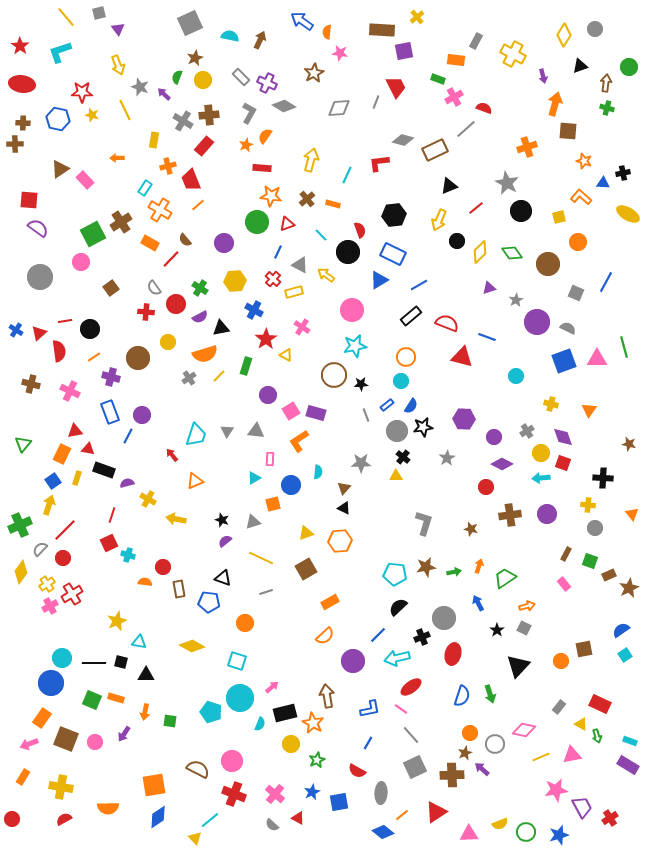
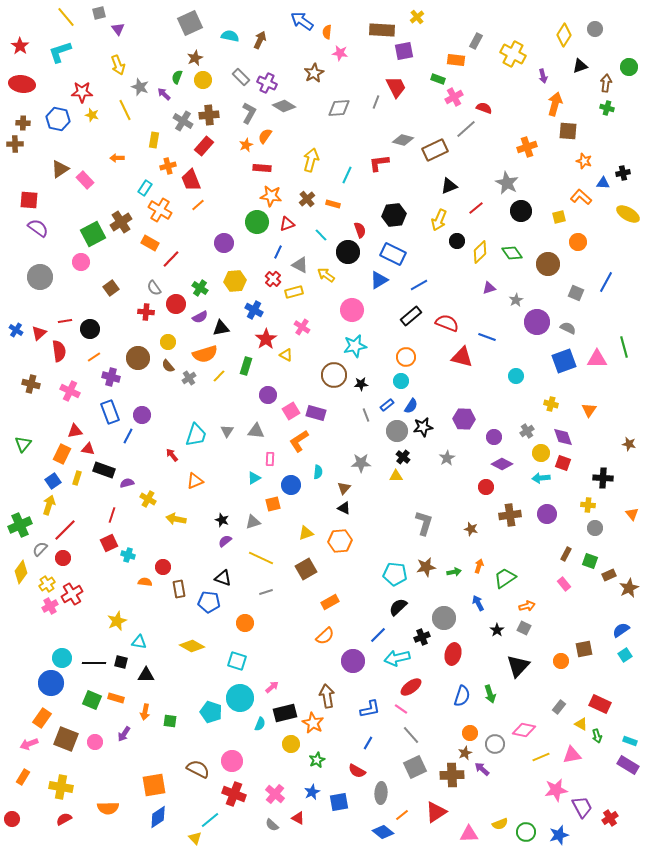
brown semicircle at (185, 240): moved 17 px left, 126 px down
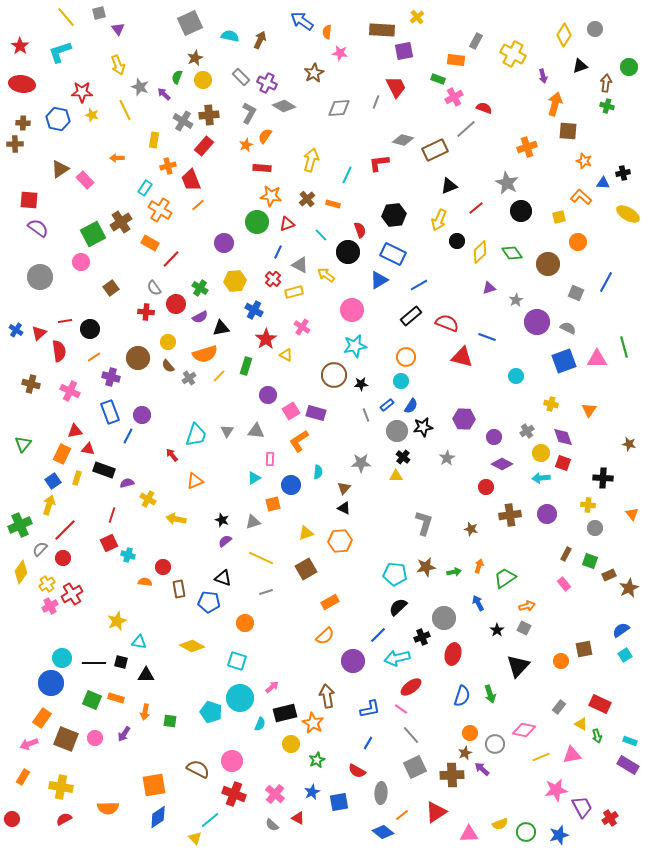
green cross at (607, 108): moved 2 px up
pink circle at (95, 742): moved 4 px up
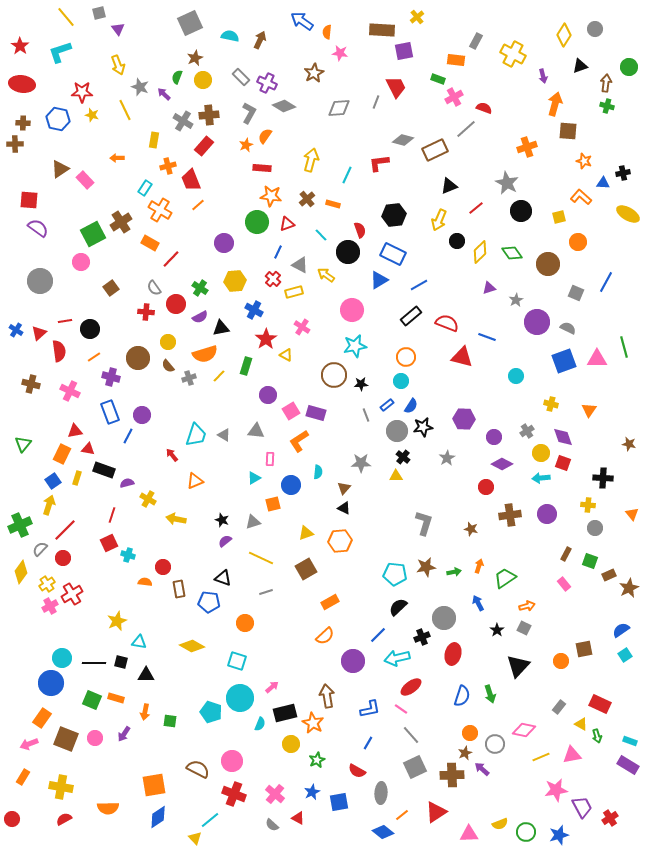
gray circle at (40, 277): moved 4 px down
gray cross at (189, 378): rotated 16 degrees clockwise
gray triangle at (227, 431): moved 3 px left, 4 px down; rotated 32 degrees counterclockwise
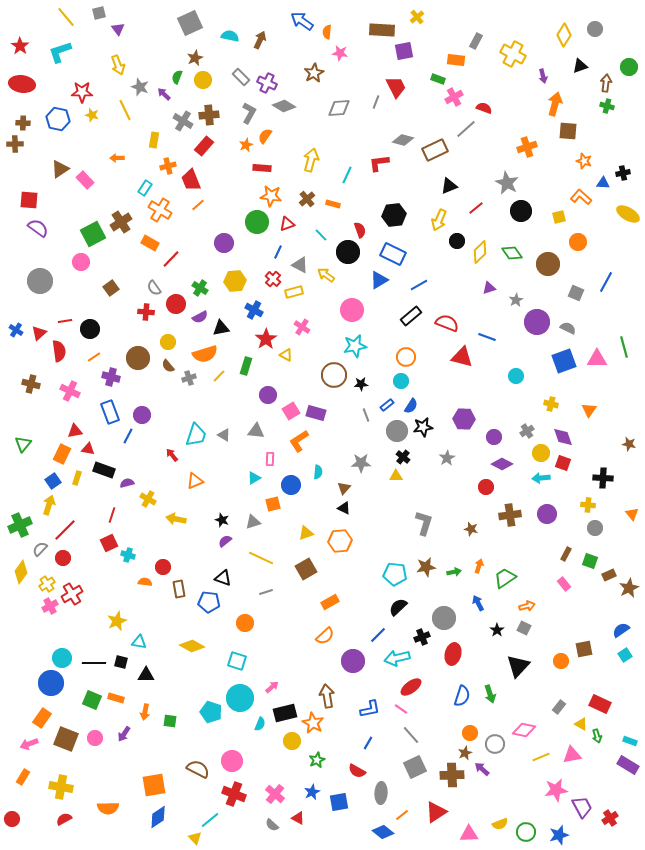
yellow circle at (291, 744): moved 1 px right, 3 px up
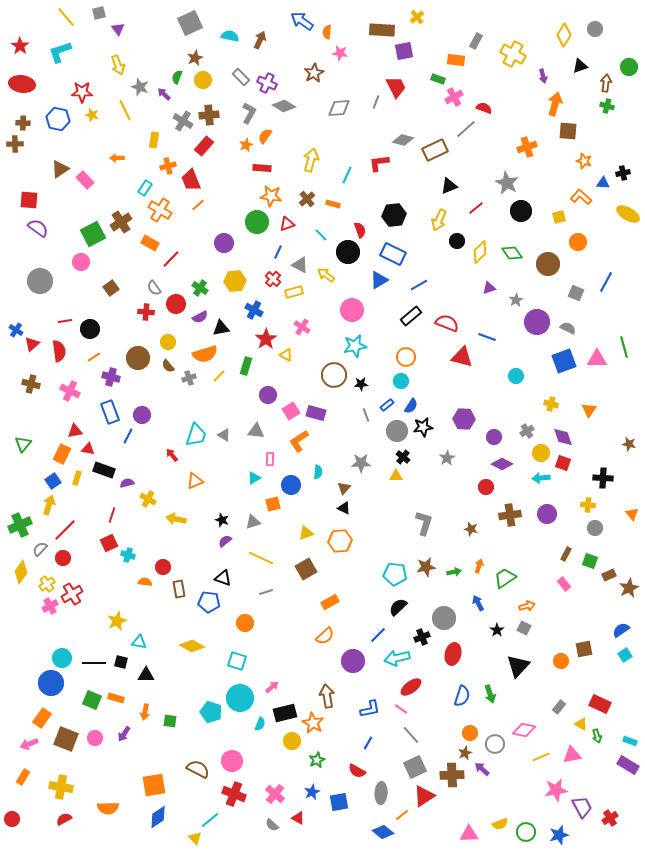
red triangle at (39, 333): moved 7 px left, 11 px down
red triangle at (436, 812): moved 12 px left, 16 px up
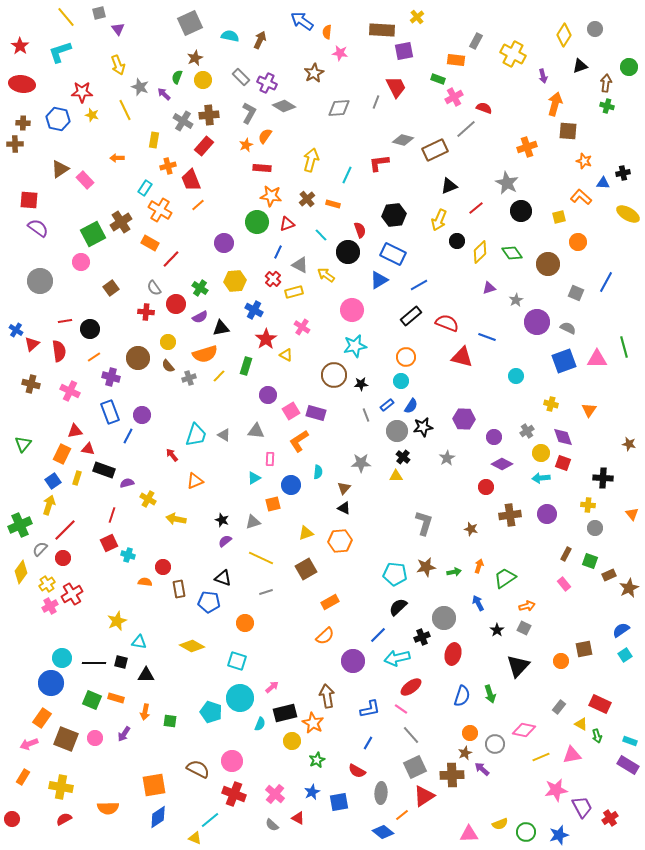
yellow triangle at (195, 838): rotated 24 degrees counterclockwise
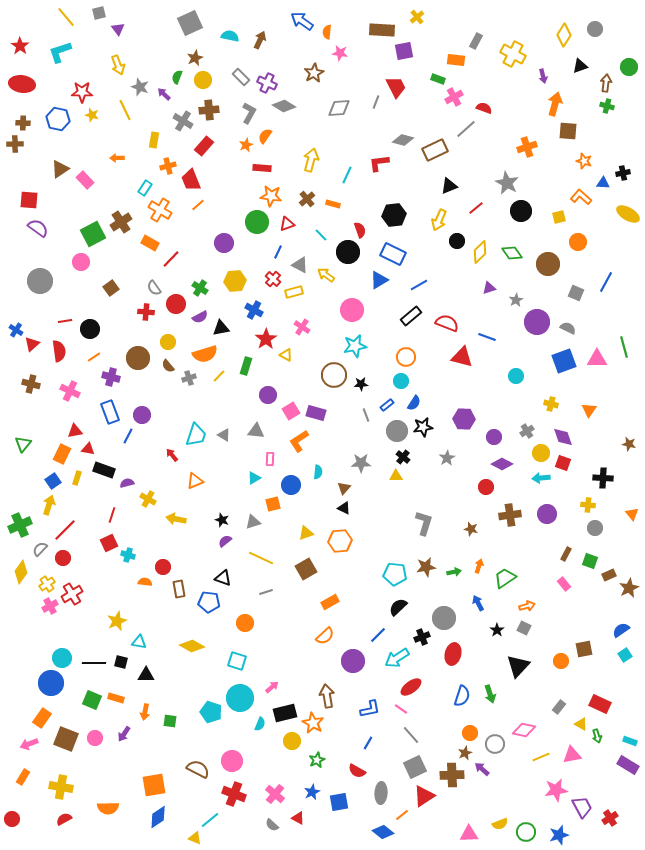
brown cross at (209, 115): moved 5 px up
blue semicircle at (411, 406): moved 3 px right, 3 px up
cyan arrow at (397, 658): rotated 20 degrees counterclockwise
